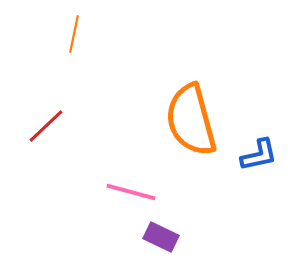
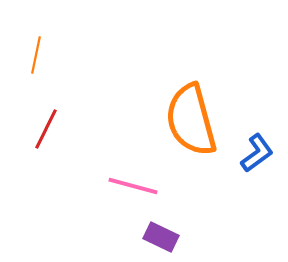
orange line: moved 38 px left, 21 px down
red line: moved 3 px down; rotated 21 degrees counterclockwise
blue L-shape: moved 2 px left, 2 px up; rotated 24 degrees counterclockwise
pink line: moved 2 px right, 6 px up
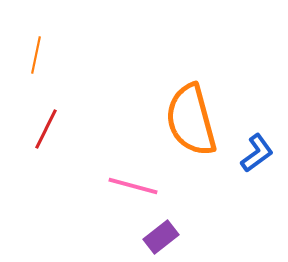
purple rectangle: rotated 64 degrees counterclockwise
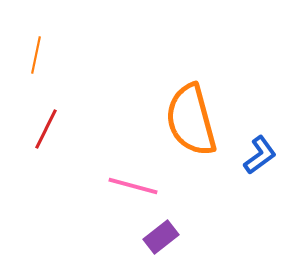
blue L-shape: moved 3 px right, 2 px down
